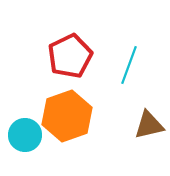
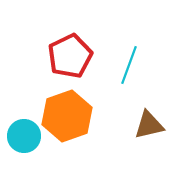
cyan circle: moved 1 px left, 1 px down
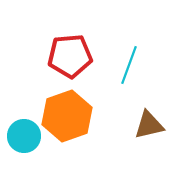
red pentagon: rotated 21 degrees clockwise
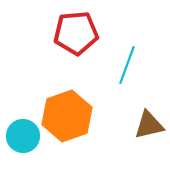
red pentagon: moved 6 px right, 23 px up
cyan line: moved 2 px left
cyan circle: moved 1 px left
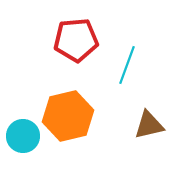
red pentagon: moved 7 px down
orange hexagon: moved 1 px right; rotated 6 degrees clockwise
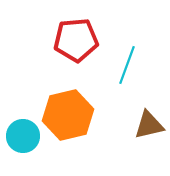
orange hexagon: moved 1 px up
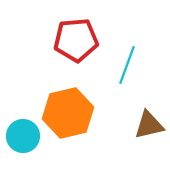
orange hexagon: moved 2 px up
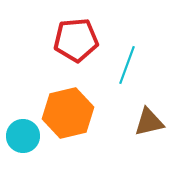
brown triangle: moved 3 px up
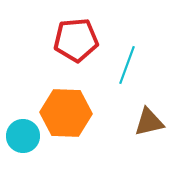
orange hexagon: moved 2 px left; rotated 15 degrees clockwise
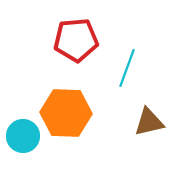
cyan line: moved 3 px down
